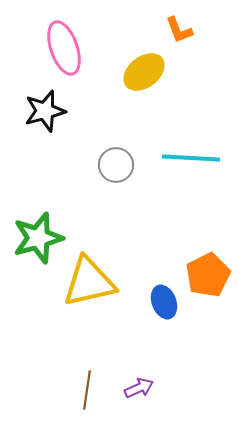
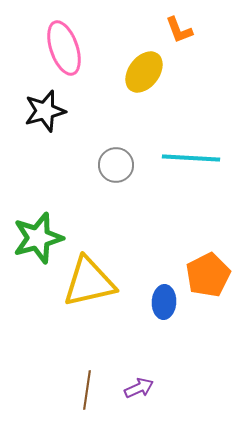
yellow ellipse: rotated 15 degrees counterclockwise
blue ellipse: rotated 24 degrees clockwise
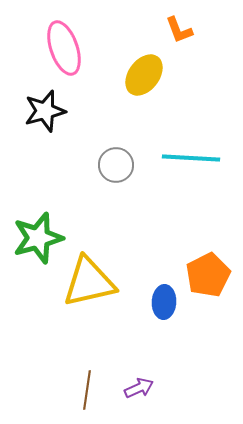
yellow ellipse: moved 3 px down
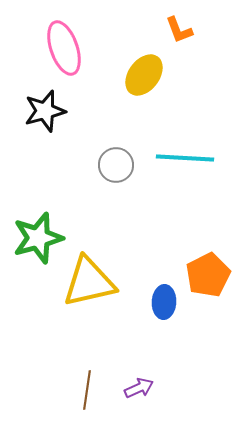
cyan line: moved 6 px left
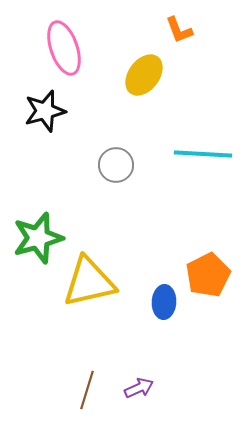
cyan line: moved 18 px right, 4 px up
brown line: rotated 9 degrees clockwise
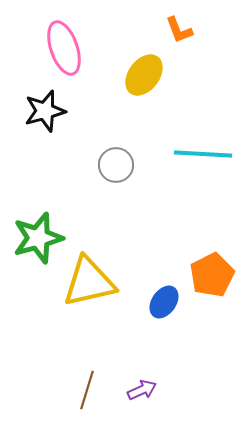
orange pentagon: moved 4 px right
blue ellipse: rotated 32 degrees clockwise
purple arrow: moved 3 px right, 2 px down
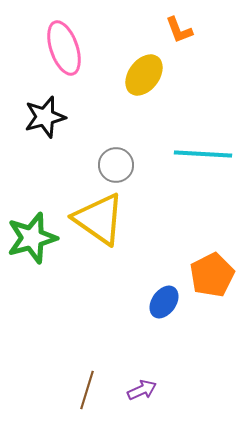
black star: moved 6 px down
green star: moved 6 px left
yellow triangle: moved 10 px right, 63 px up; rotated 48 degrees clockwise
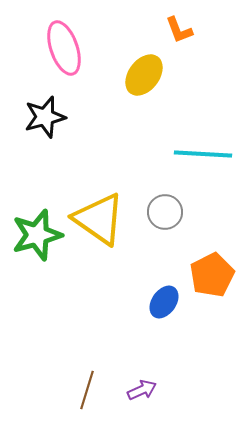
gray circle: moved 49 px right, 47 px down
green star: moved 5 px right, 3 px up
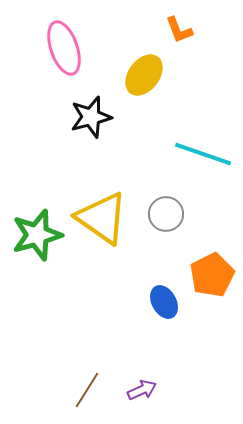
black star: moved 46 px right
cyan line: rotated 16 degrees clockwise
gray circle: moved 1 px right, 2 px down
yellow triangle: moved 3 px right, 1 px up
blue ellipse: rotated 64 degrees counterclockwise
brown line: rotated 15 degrees clockwise
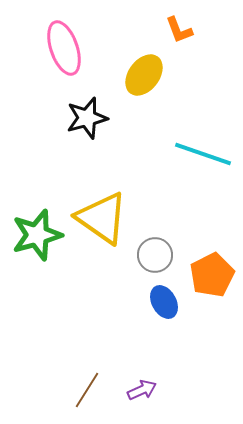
black star: moved 4 px left, 1 px down
gray circle: moved 11 px left, 41 px down
